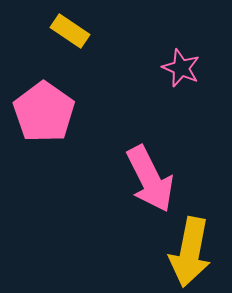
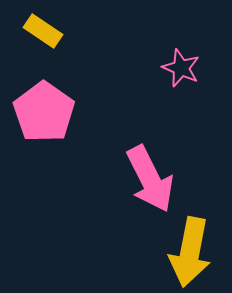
yellow rectangle: moved 27 px left
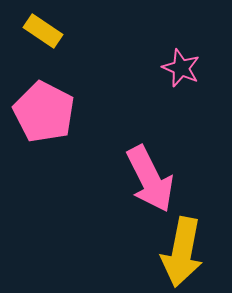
pink pentagon: rotated 8 degrees counterclockwise
yellow arrow: moved 8 px left
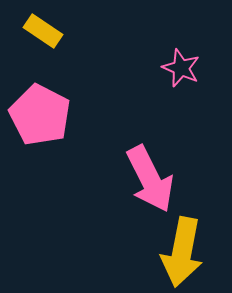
pink pentagon: moved 4 px left, 3 px down
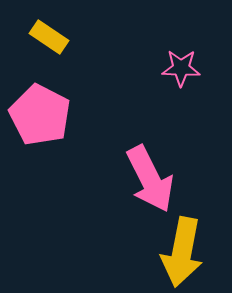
yellow rectangle: moved 6 px right, 6 px down
pink star: rotated 21 degrees counterclockwise
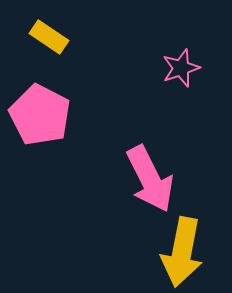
pink star: rotated 21 degrees counterclockwise
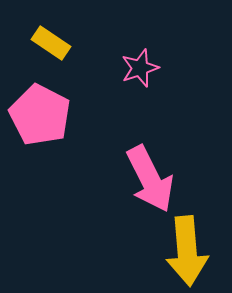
yellow rectangle: moved 2 px right, 6 px down
pink star: moved 41 px left
yellow arrow: moved 5 px right, 1 px up; rotated 16 degrees counterclockwise
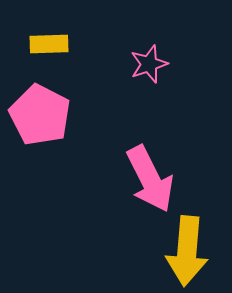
yellow rectangle: moved 2 px left, 1 px down; rotated 36 degrees counterclockwise
pink star: moved 9 px right, 4 px up
yellow arrow: rotated 10 degrees clockwise
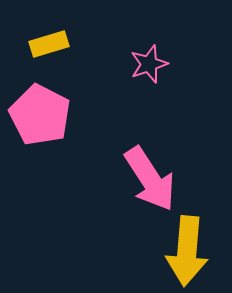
yellow rectangle: rotated 15 degrees counterclockwise
pink arrow: rotated 6 degrees counterclockwise
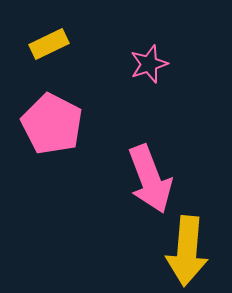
yellow rectangle: rotated 9 degrees counterclockwise
pink pentagon: moved 12 px right, 9 px down
pink arrow: rotated 12 degrees clockwise
